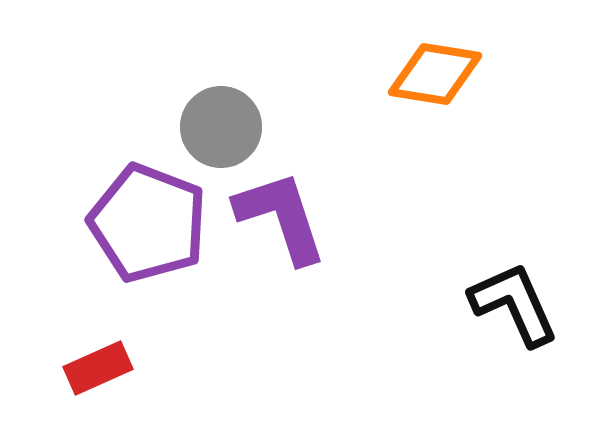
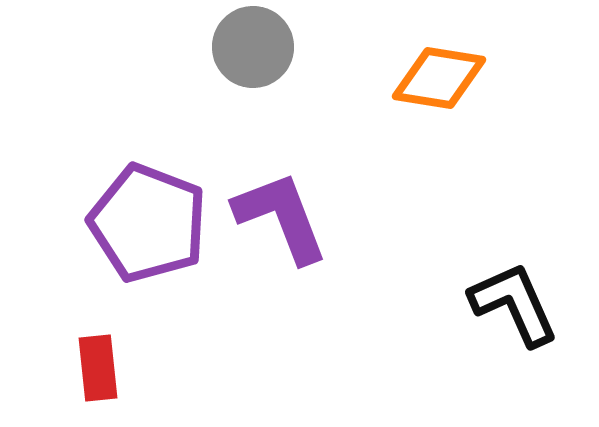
orange diamond: moved 4 px right, 4 px down
gray circle: moved 32 px right, 80 px up
purple L-shape: rotated 3 degrees counterclockwise
red rectangle: rotated 72 degrees counterclockwise
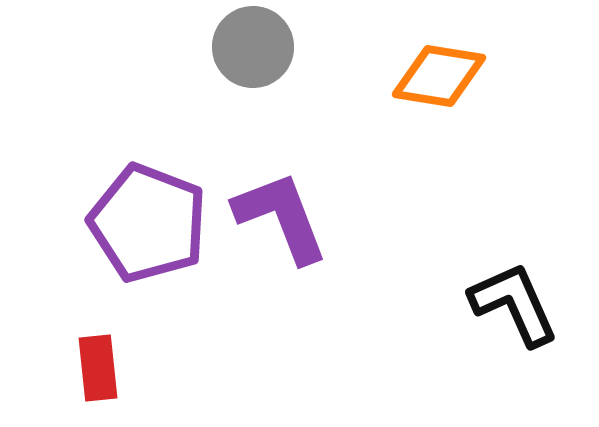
orange diamond: moved 2 px up
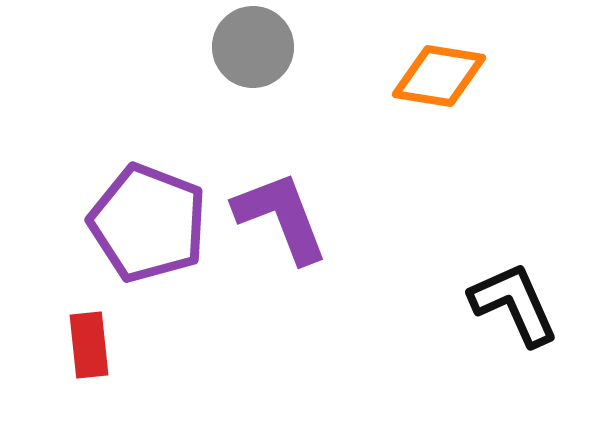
red rectangle: moved 9 px left, 23 px up
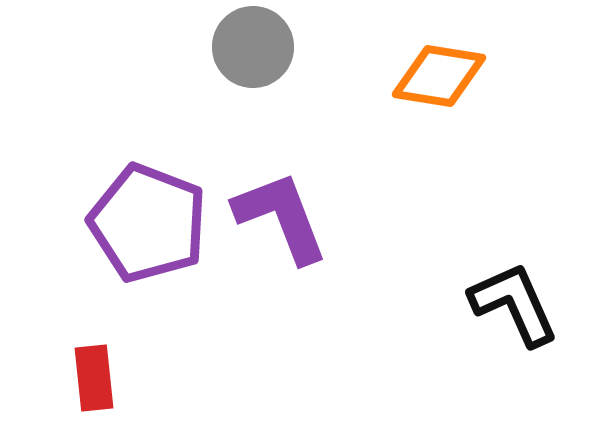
red rectangle: moved 5 px right, 33 px down
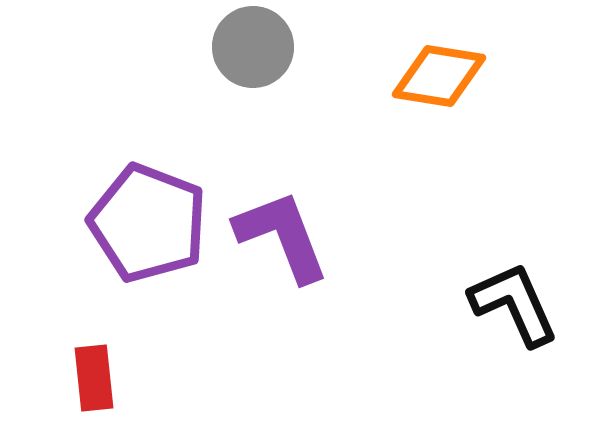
purple L-shape: moved 1 px right, 19 px down
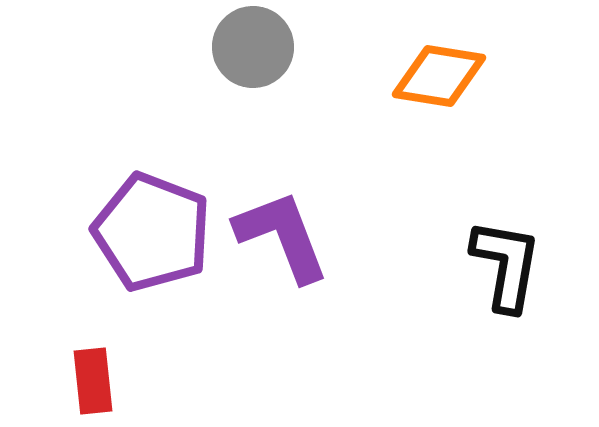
purple pentagon: moved 4 px right, 9 px down
black L-shape: moved 8 px left, 39 px up; rotated 34 degrees clockwise
red rectangle: moved 1 px left, 3 px down
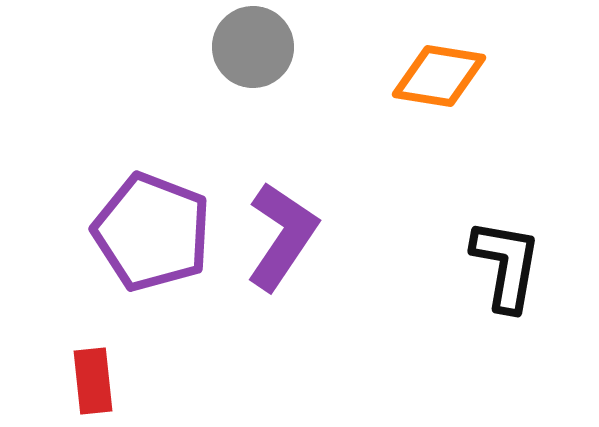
purple L-shape: rotated 55 degrees clockwise
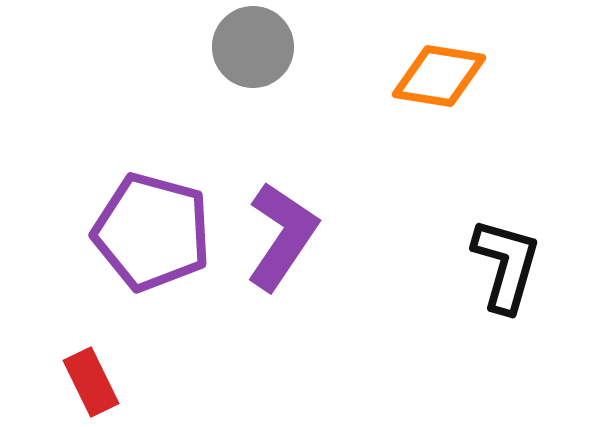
purple pentagon: rotated 6 degrees counterclockwise
black L-shape: rotated 6 degrees clockwise
red rectangle: moved 2 px left, 1 px down; rotated 20 degrees counterclockwise
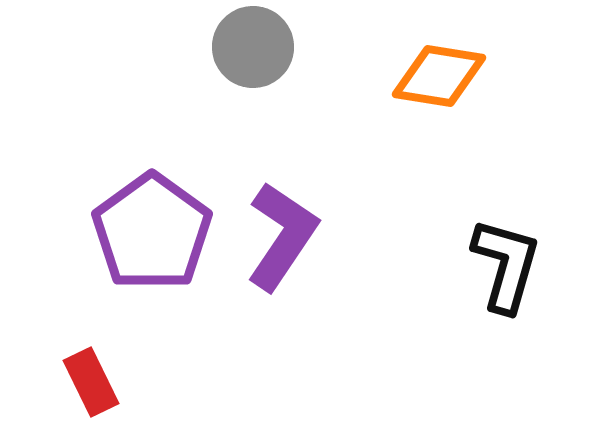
purple pentagon: rotated 21 degrees clockwise
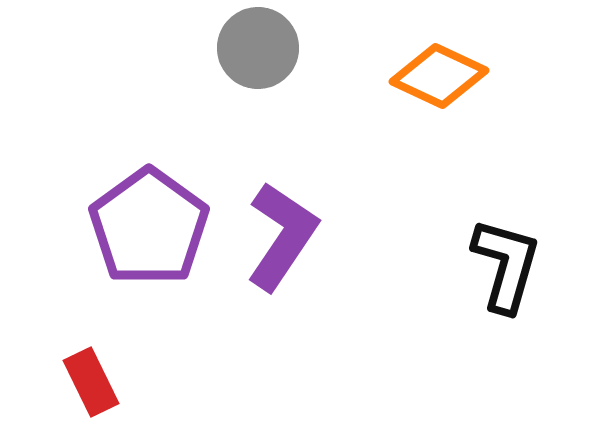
gray circle: moved 5 px right, 1 px down
orange diamond: rotated 16 degrees clockwise
purple pentagon: moved 3 px left, 5 px up
